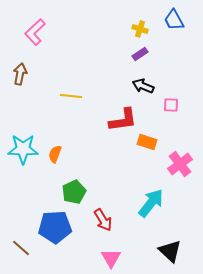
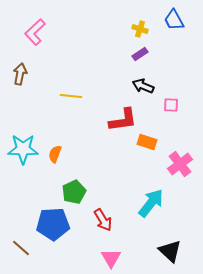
blue pentagon: moved 2 px left, 3 px up
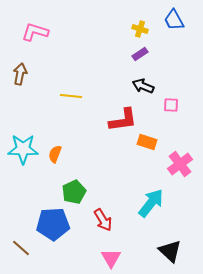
pink L-shape: rotated 60 degrees clockwise
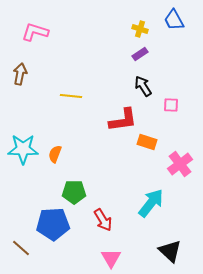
black arrow: rotated 35 degrees clockwise
green pentagon: rotated 25 degrees clockwise
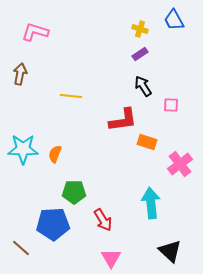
cyan arrow: rotated 44 degrees counterclockwise
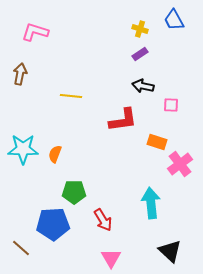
black arrow: rotated 45 degrees counterclockwise
orange rectangle: moved 10 px right
